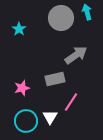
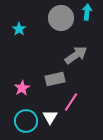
cyan arrow: rotated 21 degrees clockwise
pink star: rotated 14 degrees counterclockwise
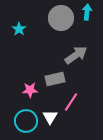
pink star: moved 8 px right, 2 px down; rotated 28 degrees clockwise
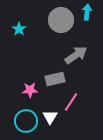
gray circle: moved 2 px down
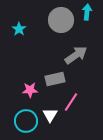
white triangle: moved 2 px up
